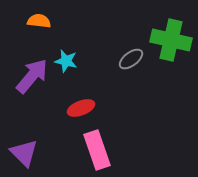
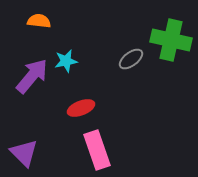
cyan star: rotated 25 degrees counterclockwise
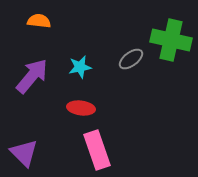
cyan star: moved 14 px right, 6 px down
red ellipse: rotated 28 degrees clockwise
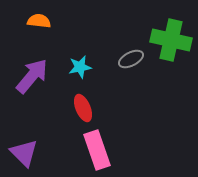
gray ellipse: rotated 10 degrees clockwise
red ellipse: moved 2 px right; rotated 60 degrees clockwise
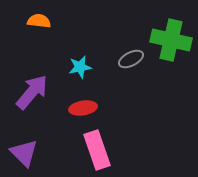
purple arrow: moved 16 px down
red ellipse: rotated 76 degrees counterclockwise
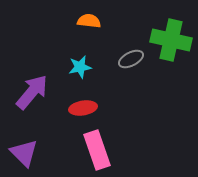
orange semicircle: moved 50 px right
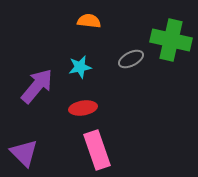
purple arrow: moved 5 px right, 6 px up
